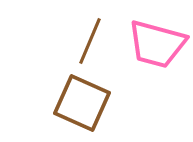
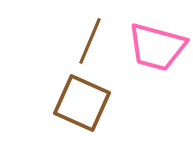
pink trapezoid: moved 3 px down
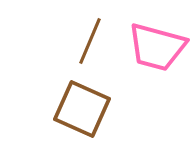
brown square: moved 6 px down
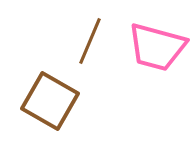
brown square: moved 32 px left, 8 px up; rotated 6 degrees clockwise
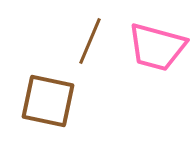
brown square: moved 2 px left; rotated 18 degrees counterclockwise
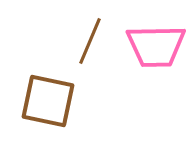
pink trapezoid: moved 1 px left, 1 px up; rotated 16 degrees counterclockwise
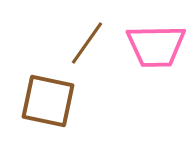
brown line: moved 3 px left, 2 px down; rotated 12 degrees clockwise
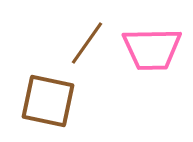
pink trapezoid: moved 4 px left, 3 px down
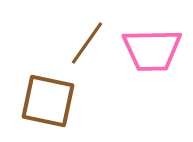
pink trapezoid: moved 1 px down
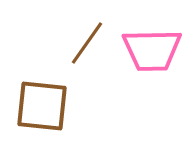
brown square: moved 6 px left, 5 px down; rotated 6 degrees counterclockwise
